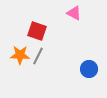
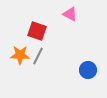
pink triangle: moved 4 px left, 1 px down
blue circle: moved 1 px left, 1 px down
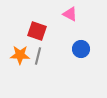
gray line: rotated 12 degrees counterclockwise
blue circle: moved 7 px left, 21 px up
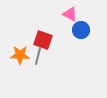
red square: moved 6 px right, 9 px down
blue circle: moved 19 px up
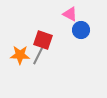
gray line: rotated 12 degrees clockwise
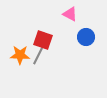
blue circle: moved 5 px right, 7 px down
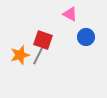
orange star: rotated 18 degrees counterclockwise
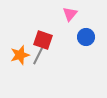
pink triangle: rotated 42 degrees clockwise
